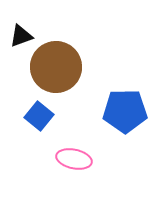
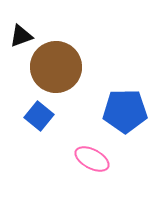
pink ellipse: moved 18 px right; rotated 16 degrees clockwise
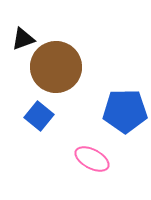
black triangle: moved 2 px right, 3 px down
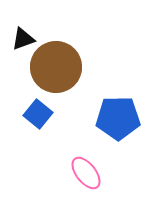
blue pentagon: moved 7 px left, 7 px down
blue square: moved 1 px left, 2 px up
pink ellipse: moved 6 px left, 14 px down; rotated 24 degrees clockwise
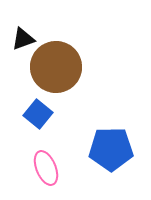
blue pentagon: moved 7 px left, 31 px down
pink ellipse: moved 40 px left, 5 px up; rotated 16 degrees clockwise
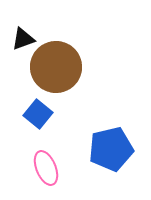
blue pentagon: rotated 12 degrees counterclockwise
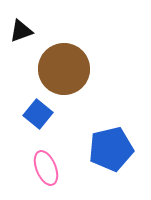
black triangle: moved 2 px left, 8 px up
brown circle: moved 8 px right, 2 px down
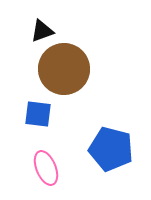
black triangle: moved 21 px right
blue square: rotated 32 degrees counterclockwise
blue pentagon: rotated 27 degrees clockwise
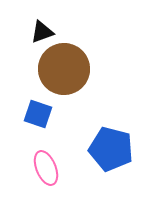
black triangle: moved 1 px down
blue square: rotated 12 degrees clockwise
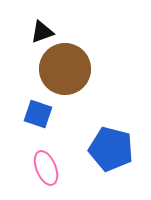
brown circle: moved 1 px right
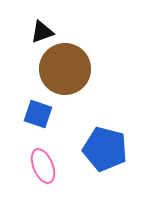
blue pentagon: moved 6 px left
pink ellipse: moved 3 px left, 2 px up
